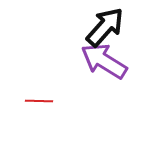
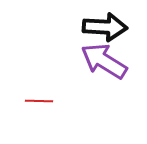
black arrow: rotated 51 degrees clockwise
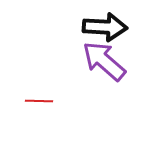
purple arrow: rotated 9 degrees clockwise
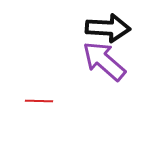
black arrow: moved 3 px right, 1 px down
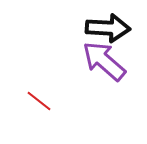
red line: rotated 36 degrees clockwise
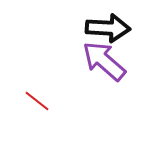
red line: moved 2 px left
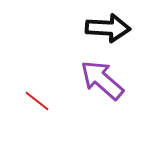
purple arrow: moved 2 px left, 19 px down
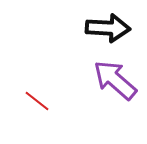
purple arrow: moved 13 px right
